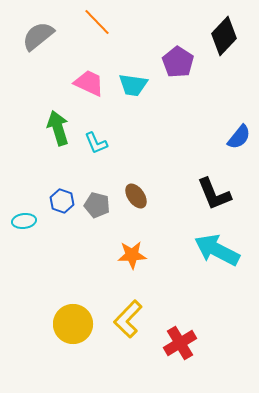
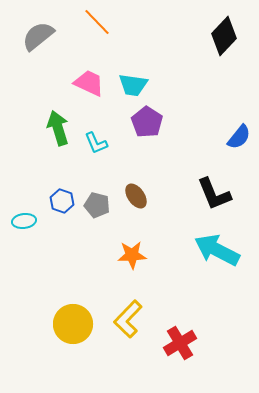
purple pentagon: moved 31 px left, 60 px down
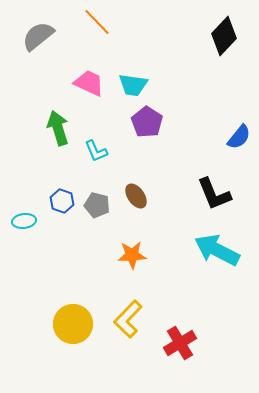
cyan L-shape: moved 8 px down
